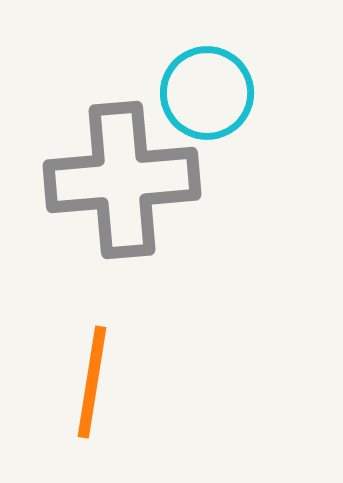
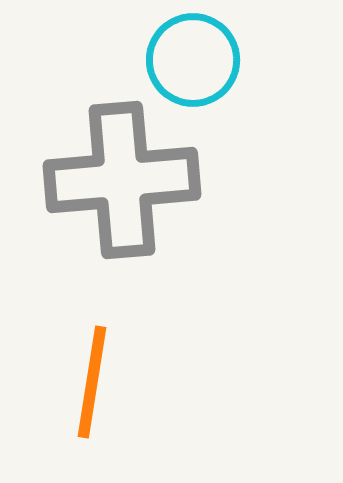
cyan circle: moved 14 px left, 33 px up
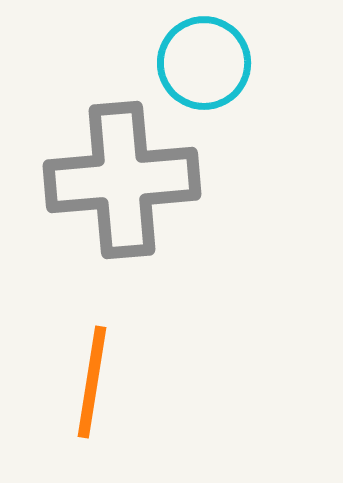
cyan circle: moved 11 px right, 3 px down
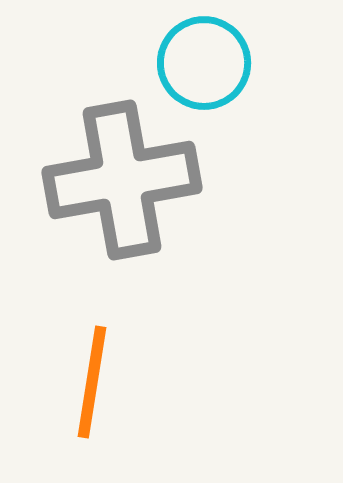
gray cross: rotated 5 degrees counterclockwise
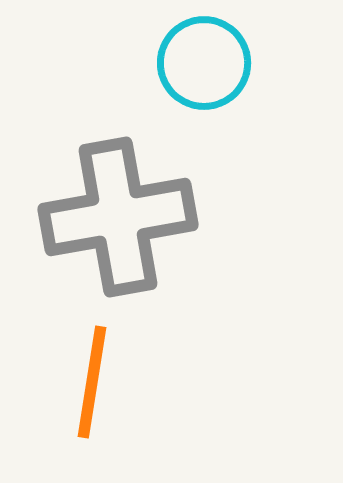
gray cross: moved 4 px left, 37 px down
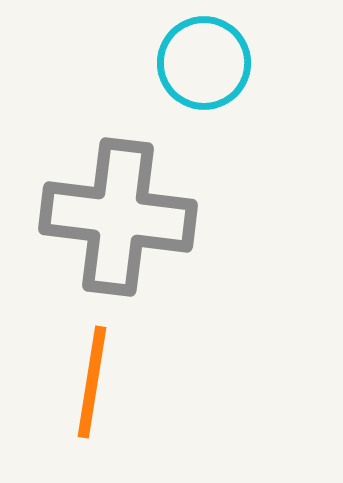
gray cross: rotated 17 degrees clockwise
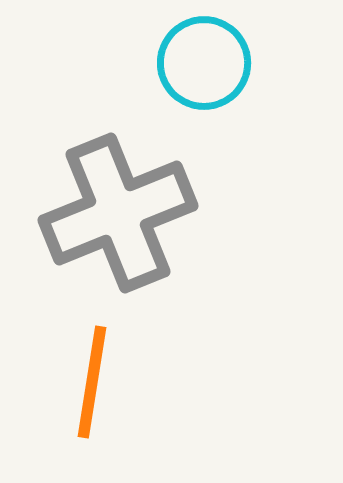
gray cross: moved 4 px up; rotated 29 degrees counterclockwise
